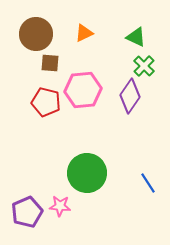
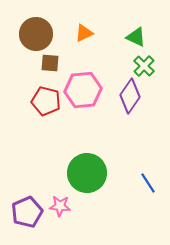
red pentagon: moved 1 px up
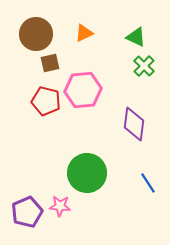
brown square: rotated 18 degrees counterclockwise
purple diamond: moved 4 px right, 28 px down; rotated 28 degrees counterclockwise
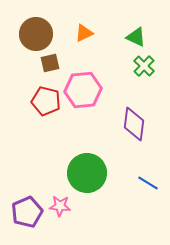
blue line: rotated 25 degrees counterclockwise
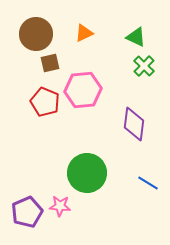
red pentagon: moved 1 px left, 1 px down; rotated 8 degrees clockwise
